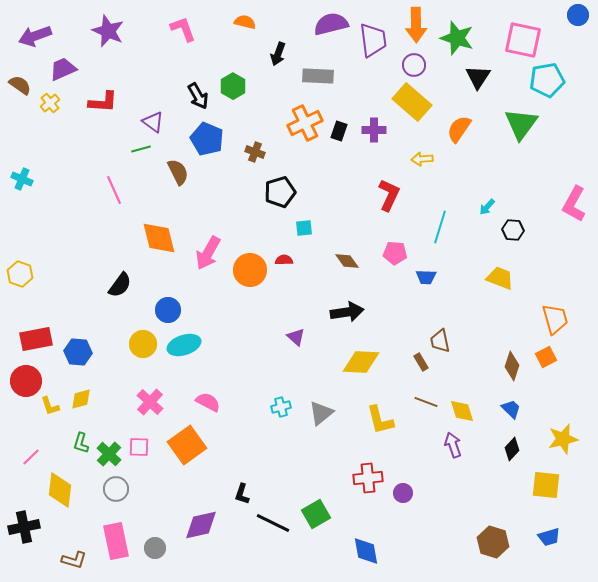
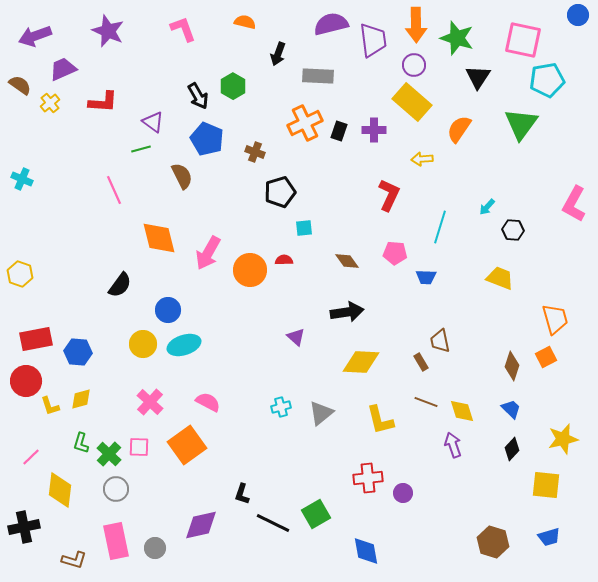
brown semicircle at (178, 172): moved 4 px right, 4 px down
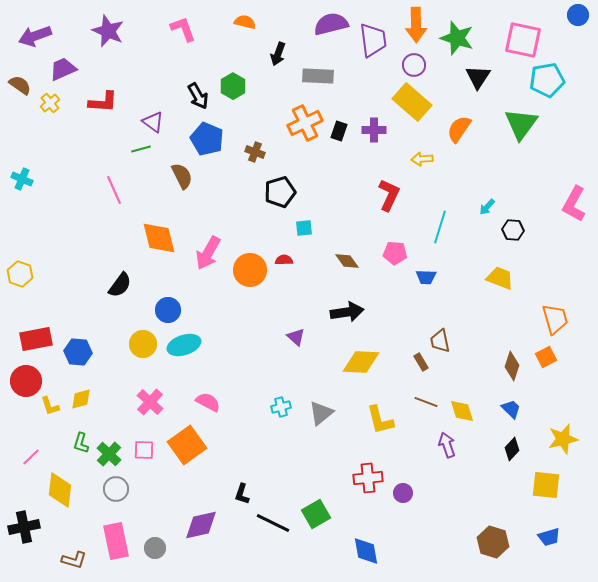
purple arrow at (453, 445): moved 6 px left
pink square at (139, 447): moved 5 px right, 3 px down
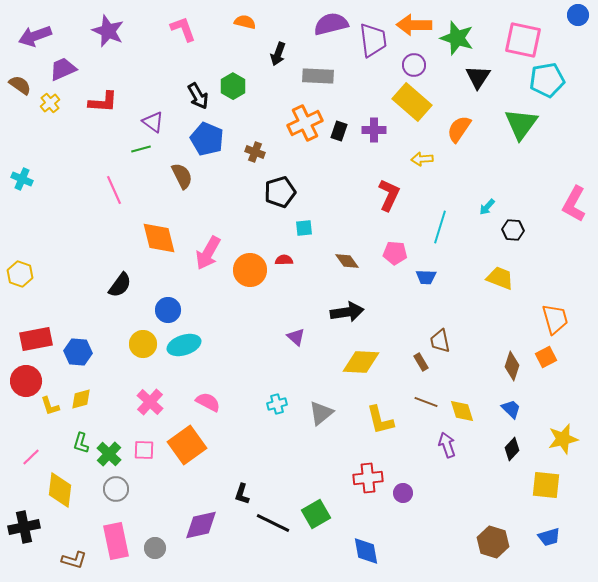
orange arrow at (416, 25): moved 2 px left; rotated 92 degrees clockwise
cyan cross at (281, 407): moved 4 px left, 3 px up
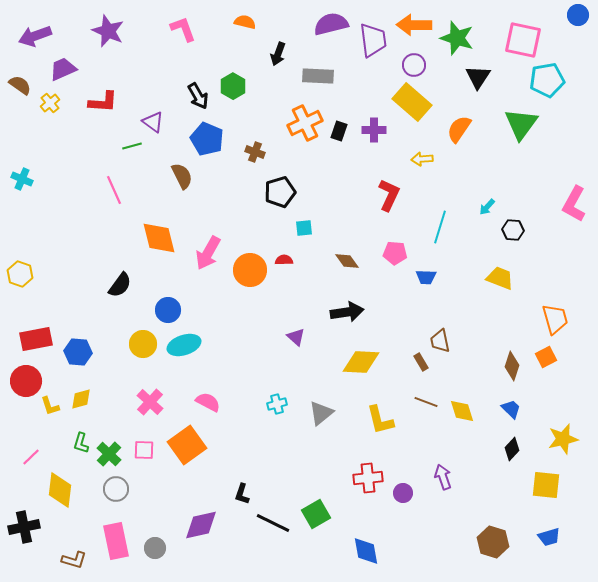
green line at (141, 149): moved 9 px left, 3 px up
purple arrow at (447, 445): moved 4 px left, 32 px down
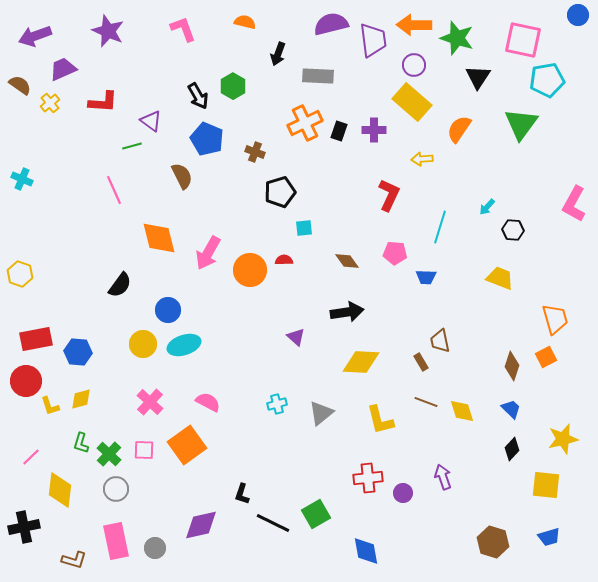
purple triangle at (153, 122): moved 2 px left, 1 px up
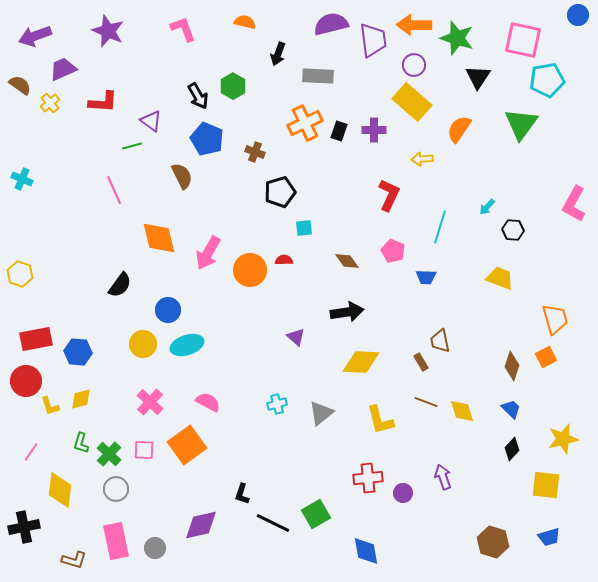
pink pentagon at (395, 253): moved 2 px left, 2 px up; rotated 20 degrees clockwise
cyan ellipse at (184, 345): moved 3 px right
pink line at (31, 457): moved 5 px up; rotated 12 degrees counterclockwise
